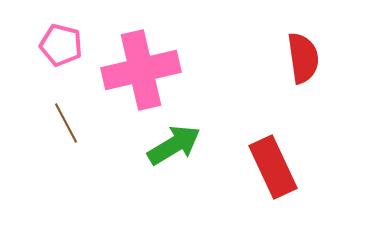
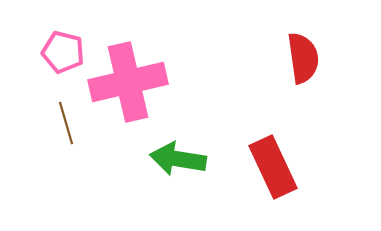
pink pentagon: moved 2 px right, 7 px down
pink cross: moved 13 px left, 12 px down
brown line: rotated 12 degrees clockwise
green arrow: moved 4 px right, 14 px down; rotated 140 degrees counterclockwise
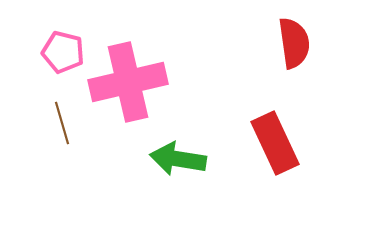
red semicircle: moved 9 px left, 15 px up
brown line: moved 4 px left
red rectangle: moved 2 px right, 24 px up
